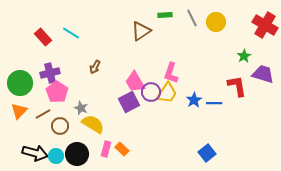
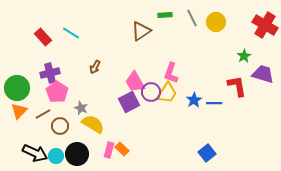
green circle: moved 3 px left, 5 px down
pink rectangle: moved 3 px right, 1 px down
black arrow: rotated 10 degrees clockwise
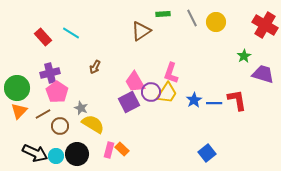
green rectangle: moved 2 px left, 1 px up
red L-shape: moved 14 px down
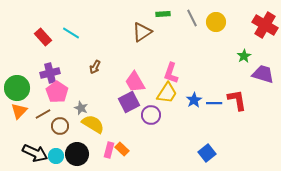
brown triangle: moved 1 px right, 1 px down
purple circle: moved 23 px down
